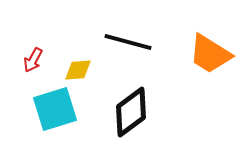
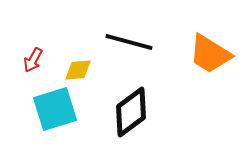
black line: moved 1 px right
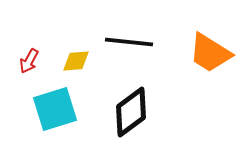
black line: rotated 9 degrees counterclockwise
orange trapezoid: moved 1 px up
red arrow: moved 4 px left, 1 px down
yellow diamond: moved 2 px left, 9 px up
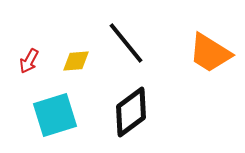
black line: moved 3 px left, 1 px down; rotated 45 degrees clockwise
cyan square: moved 6 px down
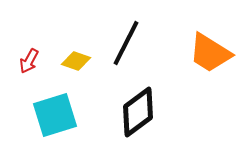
black line: rotated 66 degrees clockwise
yellow diamond: rotated 24 degrees clockwise
black diamond: moved 7 px right
